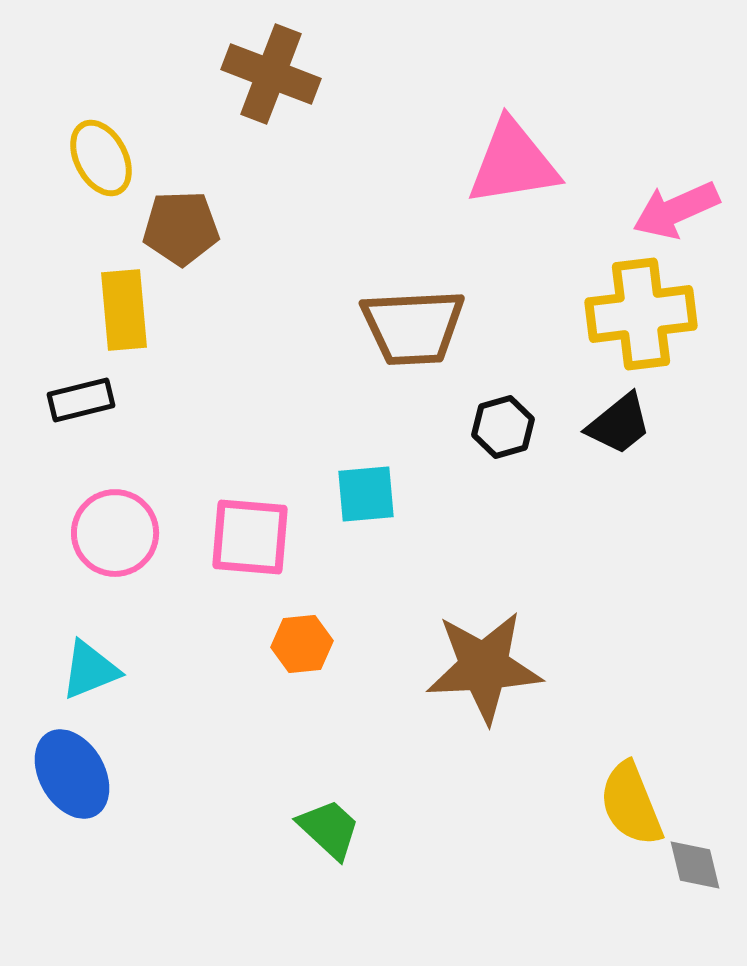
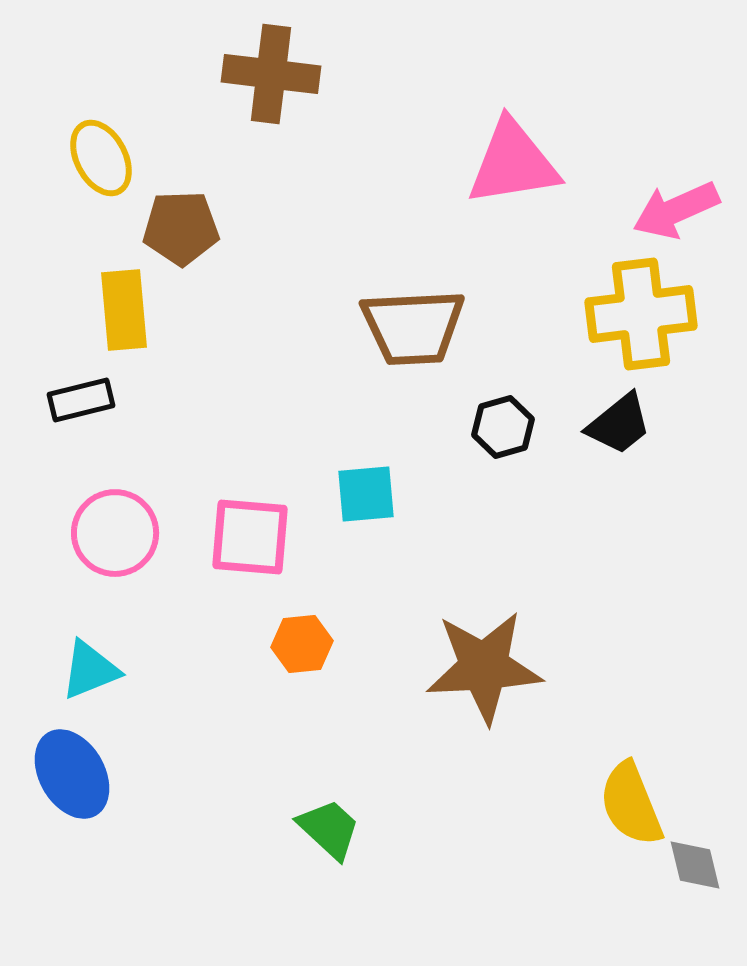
brown cross: rotated 14 degrees counterclockwise
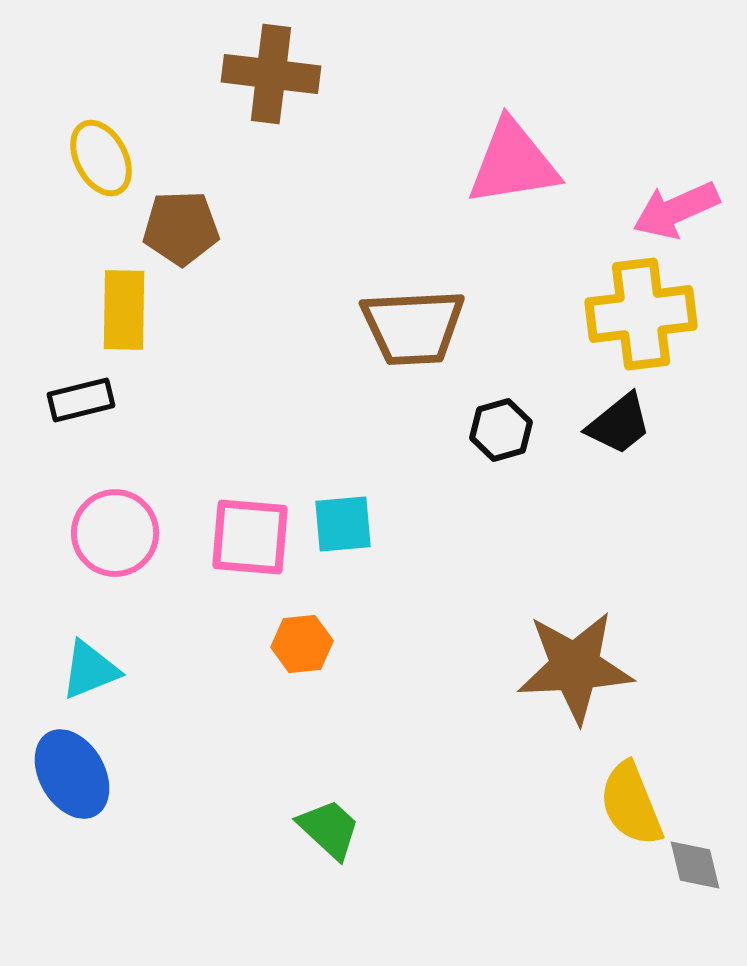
yellow rectangle: rotated 6 degrees clockwise
black hexagon: moved 2 px left, 3 px down
cyan square: moved 23 px left, 30 px down
brown star: moved 91 px right
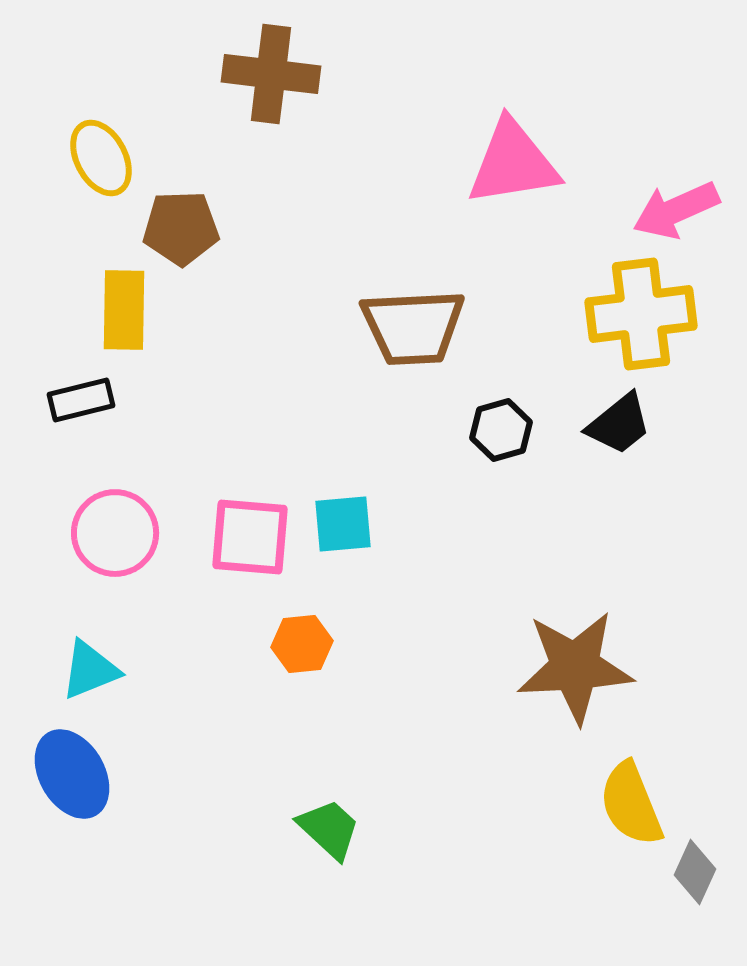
gray diamond: moved 7 px down; rotated 38 degrees clockwise
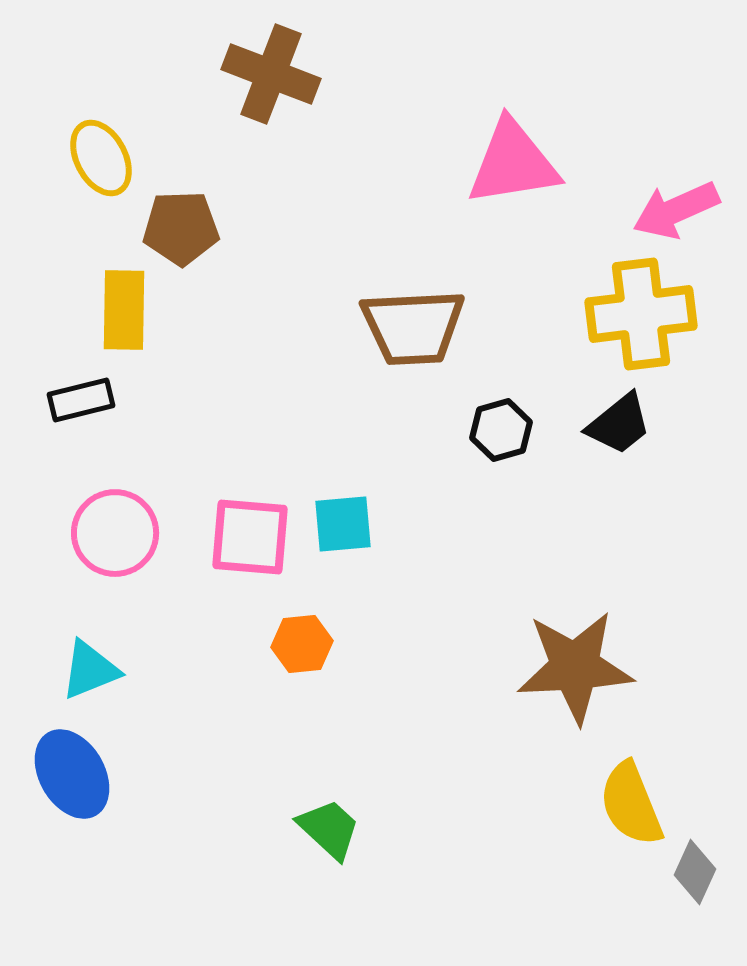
brown cross: rotated 14 degrees clockwise
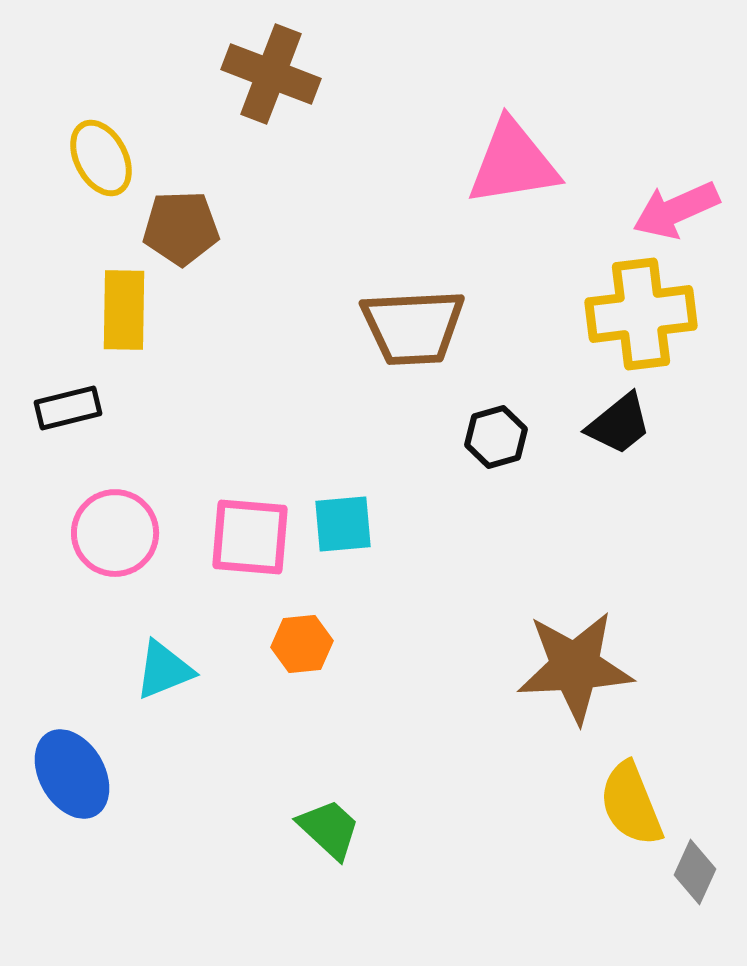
black rectangle: moved 13 px left, 8 px down
black hexagon: moved 5 px left, 7 px down
cyan triangle: moved 74 px right
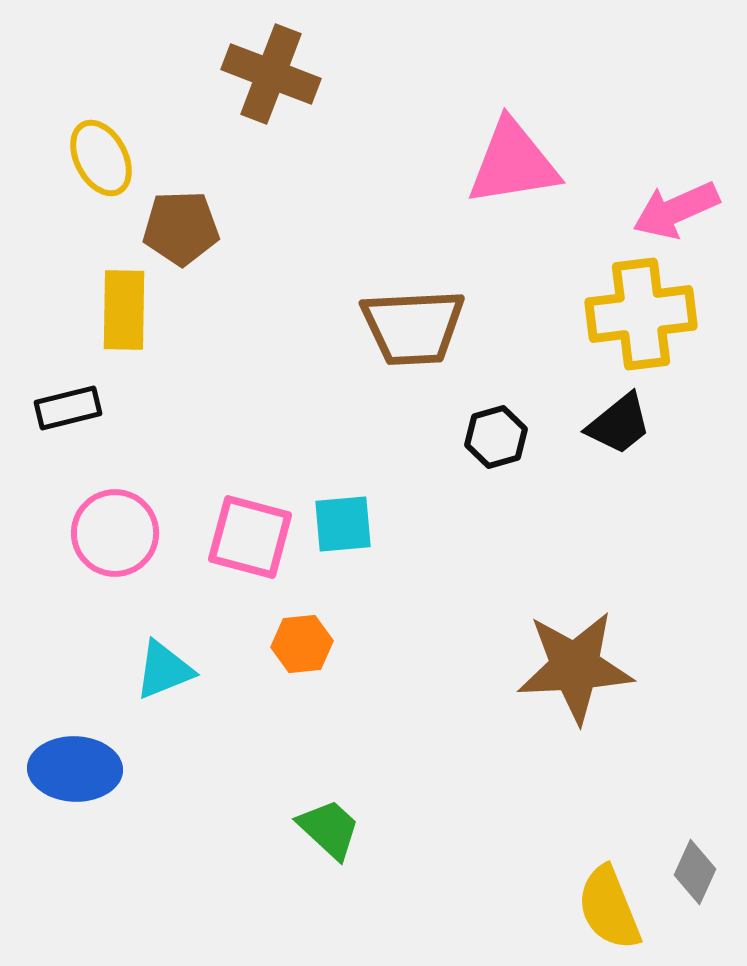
pink square: rotated 10 degrees clockwise
blue ellipse: moved 3 px right, 5 px up; rotated 58 degrees counterclockwise
yellow semicircle: moved 22 px left, 104 px down
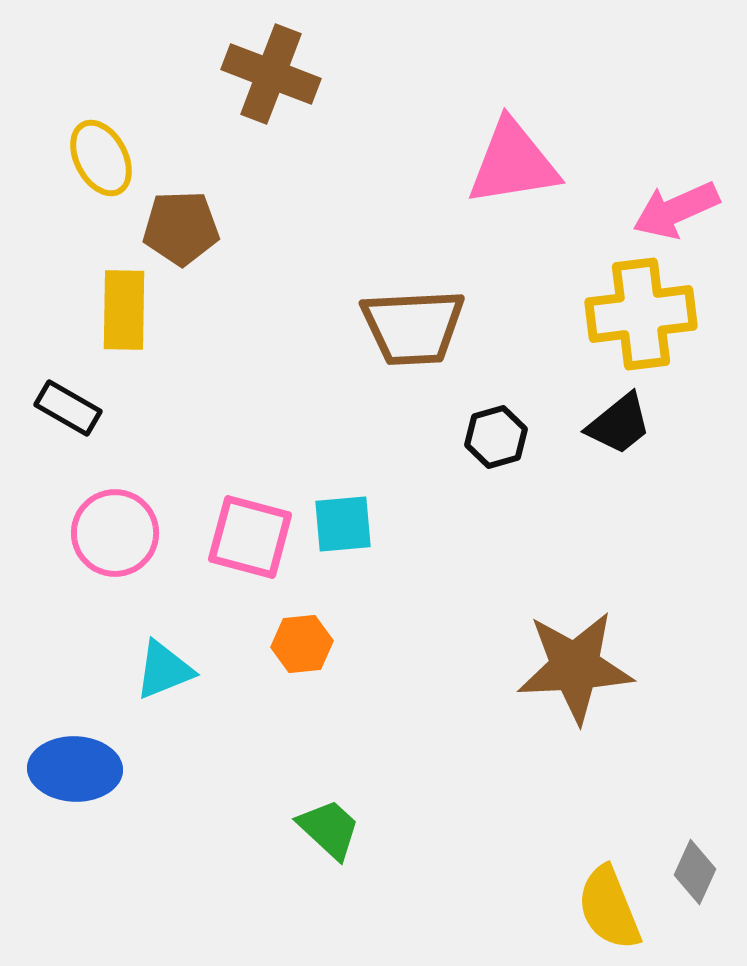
black rectangle: rotated 44 degrees clockwise
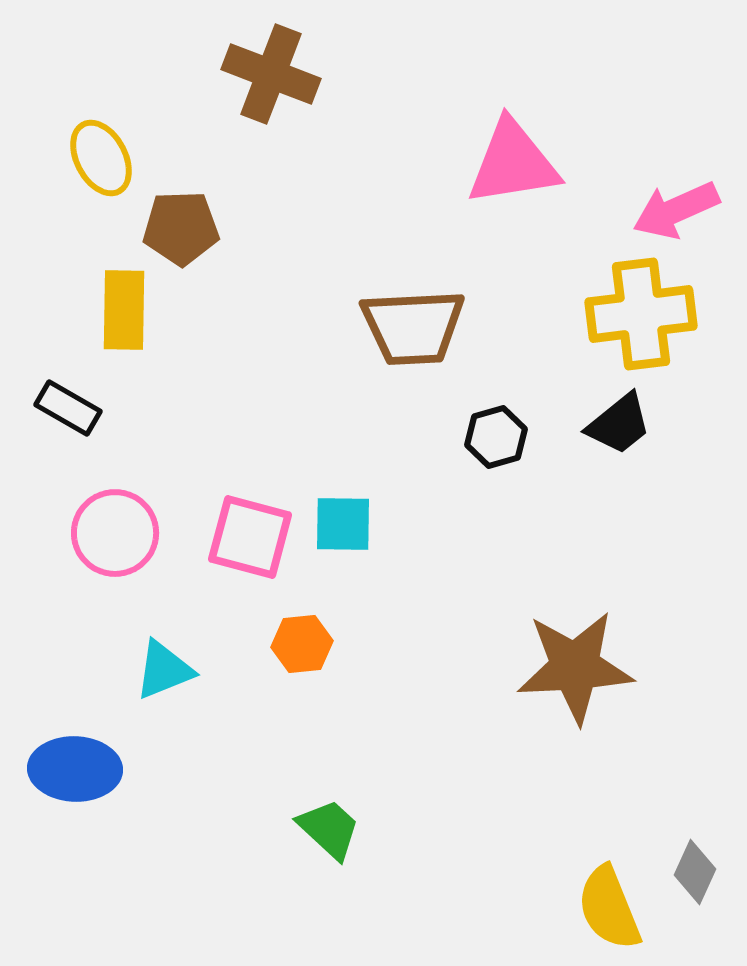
cyan square: rotated 6 degrees clockwise
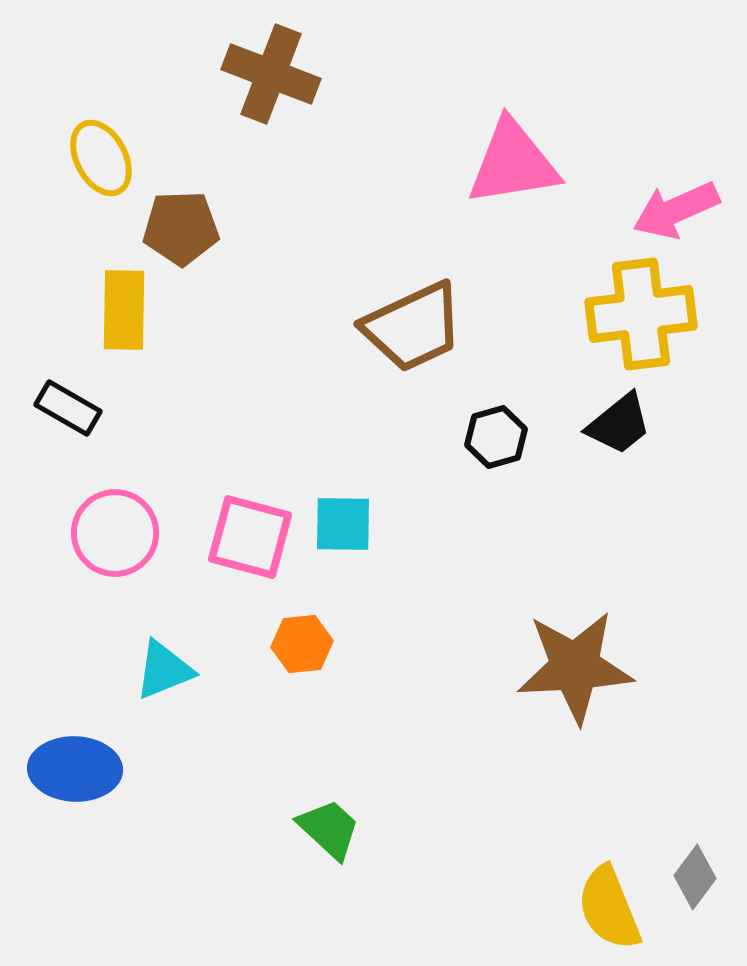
brown trapezoid: rotated 22 degrees counterclockwise
gray diamond: moved 5 px down; rotated 12 degrees clockwise
